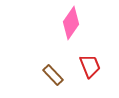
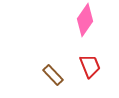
pink diamond: moved 14 px right, 3 px up
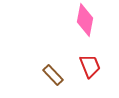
pink diamond: rotated 24 degrees counterclockwise
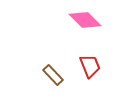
pink diamond: rotated 56 degrees counterclockwise
